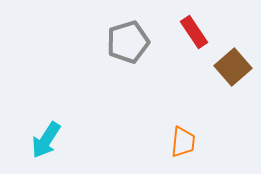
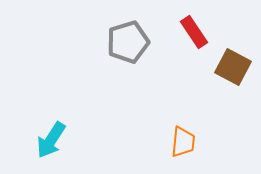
brown square: rotated 21 degrees counterclockwise
cyan arrow: moved 5 px right
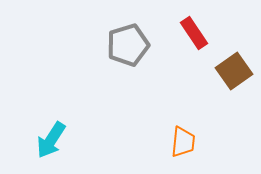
red rectangle: moved 1 px down
gray pentagon: moved 3 px down
brown square: moved 1 px right, 4 px down; rotated 27 degrees clockwise
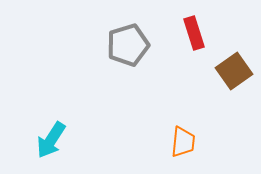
red rectangle: rotated 16 degrees clockwise
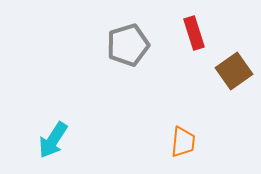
cyan arrow: moved 2 px right
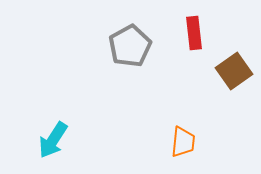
red rectangle: rotated 12 degrees clockwise
gray pentagon: moved 2 px right, 1 px down; rotated 12 degrees counterclockwise
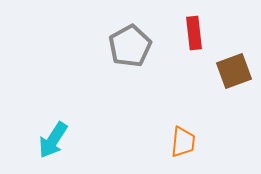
brown square: rotated 15 degrees clockwise
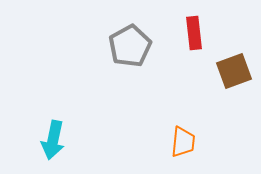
cyan arrow: rotated 21 degrees counterclockwise
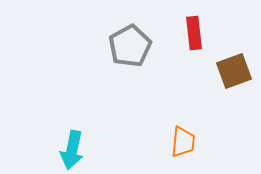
cyan arrow: moved 19 px right, 10 px down
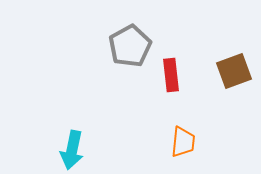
red rectangle: moved 23 px left, 42 px down
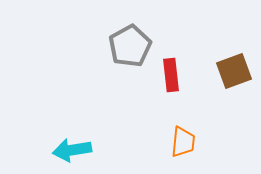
cyan arrow: rotated 69 degrees clockwise
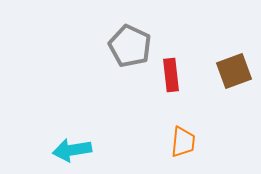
gray pentagon: rotated 18 degrees counterclockwise
